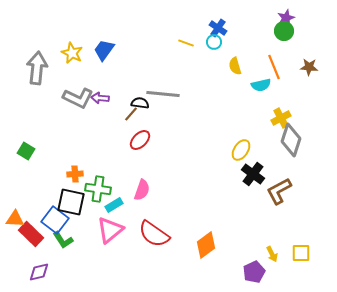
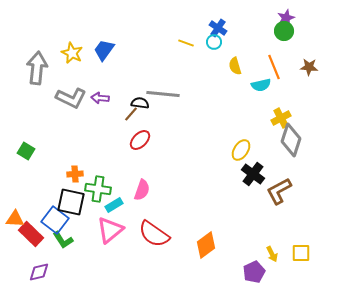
gray L-shape: moved 7 px left
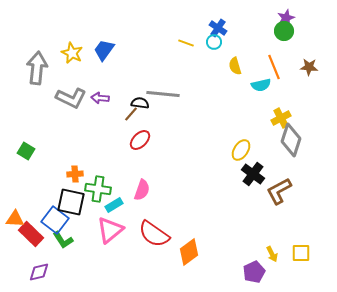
orange diamond: moved 17 px left, 7 px down
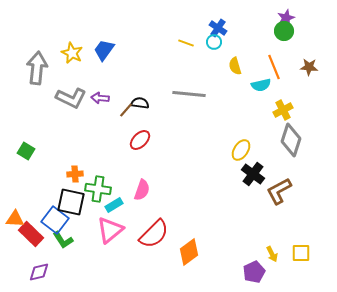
gray line: moved 26 px right
brown line: moved 5 px left, 4 px up
yellow cross: moved 2 px right, 8 px up
red semicircle: rotated 80 degrees counterclockwise
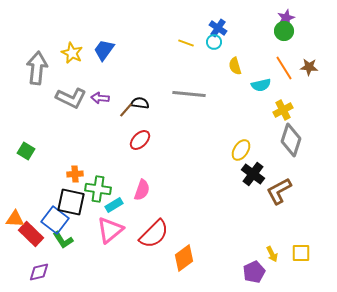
orange line: moved 10 px right, 1 px down; rotated 10 degrees counterclockwise
orange diamond: moved 5 px left, 6 px down
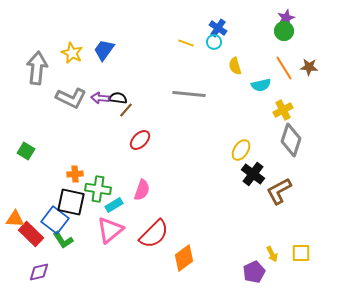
black semicircle: moved 22 px left, 5 px up
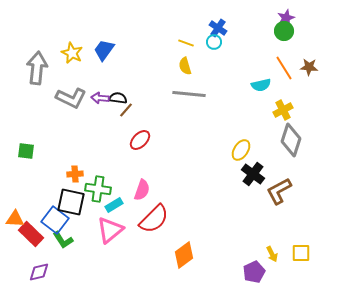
yellow semicircle: moved 50 px left
green square: rotated 24 degrees counterclockwise
red semicircle: moved 15 px up
orange diamond: moved 3 px up
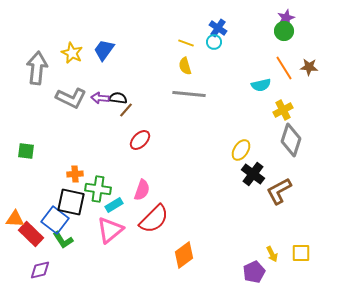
purple diamond: moved 1 px right, 2 px up
